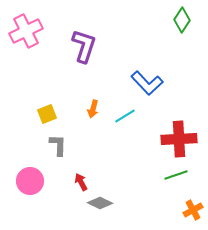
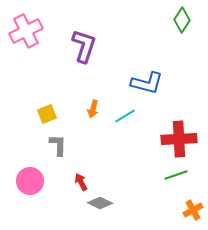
blue L-shape: rotated 32 degrees counterclockwise
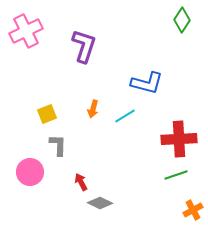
pink circle: moved 9 px up
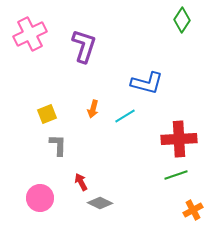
pink cross: moved 4 px right, 3 px down
pink circle: moved 10 px right, 26 px down
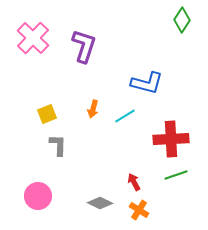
pink cross: moved 3 px right, 4 px down; rotated 20 degrees counterclockwise
red cross: moved 8 px left
red arrow: moved 53 px right
pink circle: moved 2 px left, 2 px up
orange cross: moved 54 px left; rotated 30 degrees counterclockwise
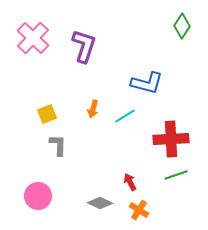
green diamond: moved 6 px down
red arrow: moved 4 px left
